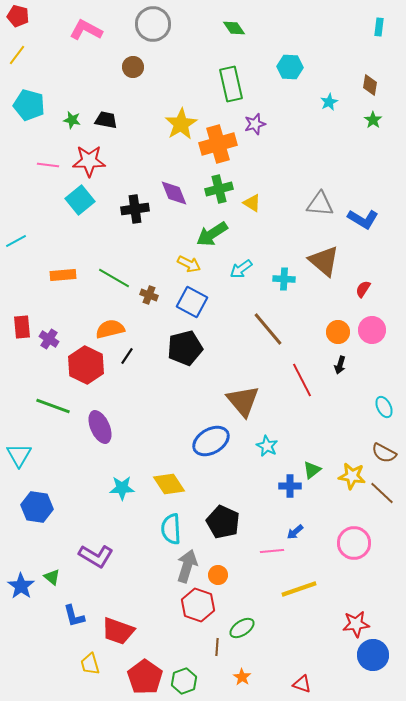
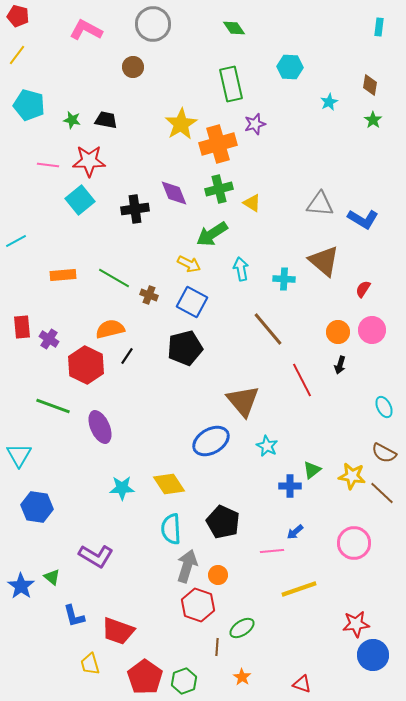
cyan arrow at (241, 269): rotated 115 degrees clockwise
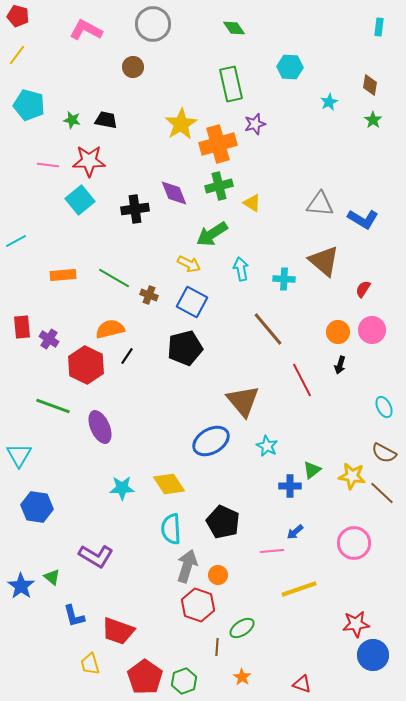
green cross at (219, 189): moved 3 px up
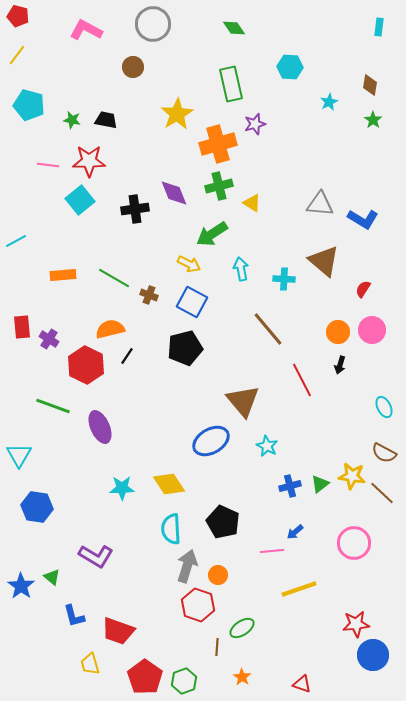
yellow star at (181, 124): moved 4 px left, 10 px up
green triangle at (312, 470): moved 8 px right, 14 px down
blue cross at (290, 486): rotated 15 degrees counterclockwise
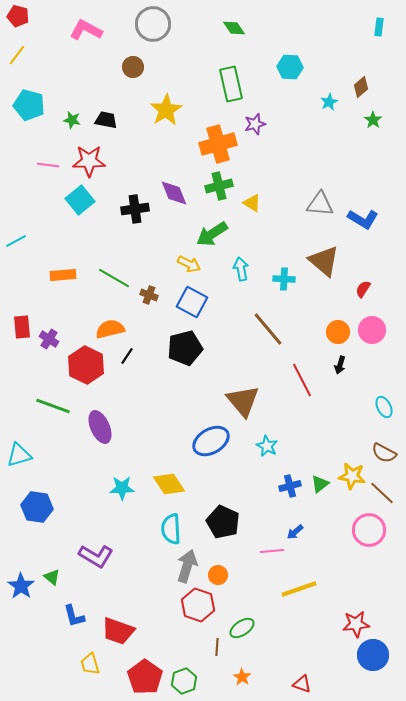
brown diamond at (370, 85): moved 9 px left, 2 px down; rotated 40 degrees clockwise
yellow star at (177, 114): moved 11 px left, 4 px up
cyan triangle at (19, 455): rotated 44 degrees clockwise
pink circle at (354, 543): moved 15 px right, 13 px up
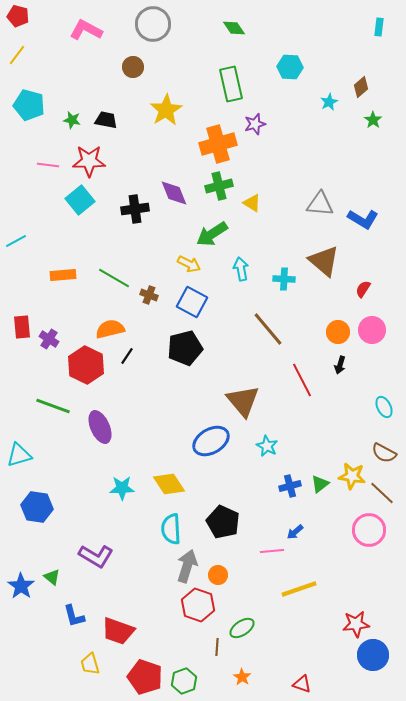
red pentagon at (145, 677): rotated 16 degrees counterclockwise
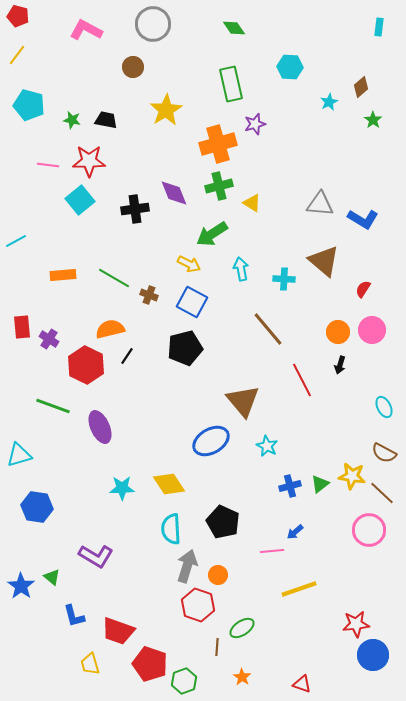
red pentagon at (145, 677): moved 5 px right, 13 px up
